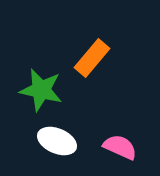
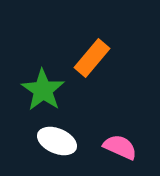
green star: moved 2 px right; rotated 21 degrees clockwise
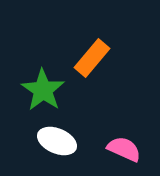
pink semicircle: moved 4 px right, 2 px down
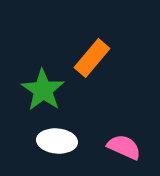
white ellipse: rotated 18 degrees counterclockwise
pink semicircle: moved 2 px up
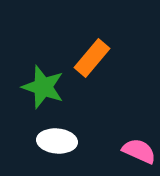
green star: moved 3 px up; rotated 15 degrees counterclockwise
pink semicircle: moved 15 px right, 4 px down
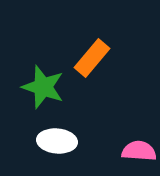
pink semicircle: rotated 20 degrees counterclockwise
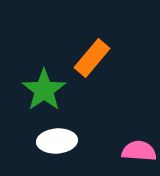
green star: moved 1 px right, 3 px down; rotated 18 degrees clockwise
white ellipse: rotated 9 degrees counterclockwise
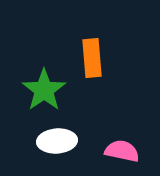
orange rectangle: rotated 45 degrees counterclockwise
pink semicircle: moved 17 px left; rotated 8 degrees clockwise
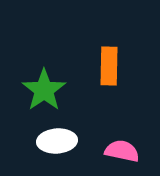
orange rectangle: moved 17 px right, 8 px down; rotated 6 degrees clockwise
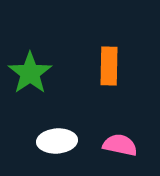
green star: moved 14 px left, 17 px up
pink semicircle: moved 2 px left, 6 px up
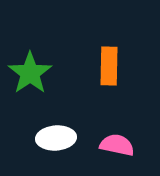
white ellipse: moved 1 px left, 3 px up
pink semicircle: moved 3 px left
